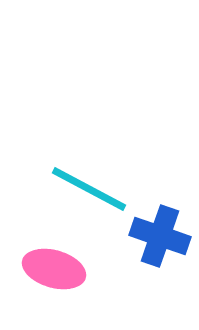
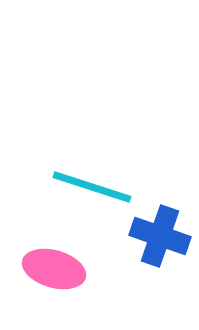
cyan line: moved 3 px right, 2 px up; rotated 10 degrees counterclockwise
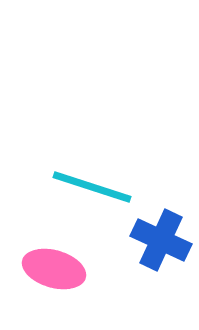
blue cross: moved 1 px right, 4 px down; rotated 6 degrees clockwise
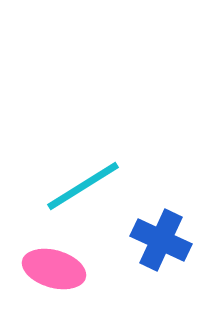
cyan line: moved 9 px left, 1 px up; rotated 50 degrees counterclockwise
